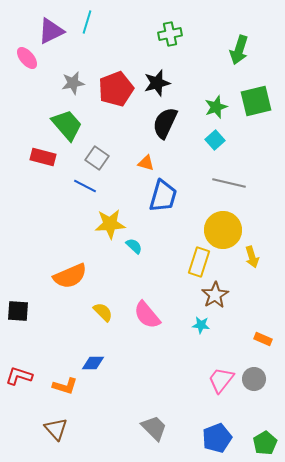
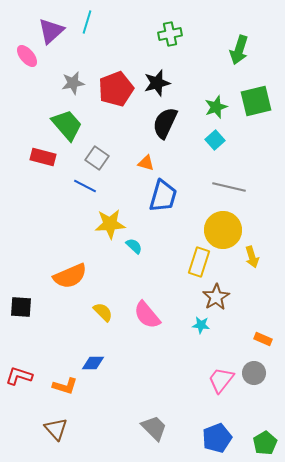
purple triangle: rotated 16 degrees counterclockwise
pink ellipse: moved 2 px up
gray line: moved 4 px down
brown star: moved 1 px right, 2 px down
black square: moved 3 px right, 4 px up
gray circle: moved 6 px up
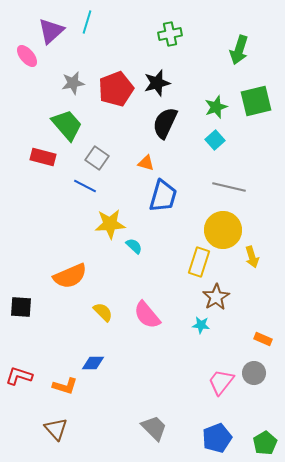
pink trapezoid: moved 2 px down
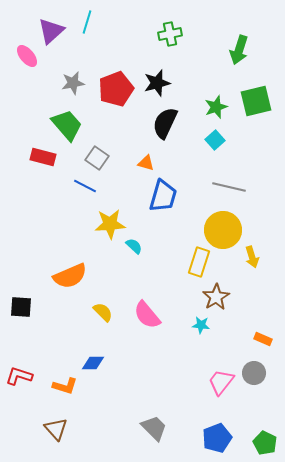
green pentagon: rotated 15 degrees counterclockwise
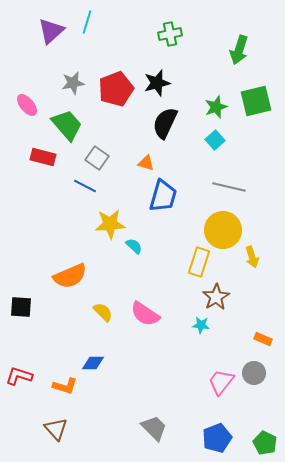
pink ellipse: moved 49 px down
pink semicircle: moved 2 px left, 1 px up; rotated 16 degrees counterclockwise
